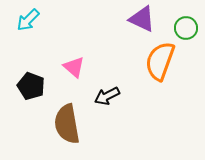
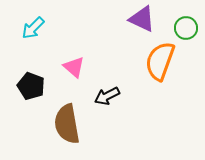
cyan arrow: moved 5 px right, 8 px down
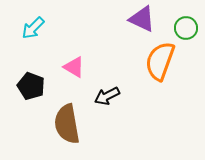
pink triangle: rotated 10 degrees counterclockwise
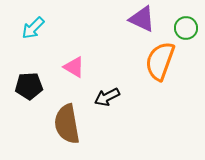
black pentagon: moved 2 px left; rotated 24 degrees counterclockwise
black arrow: moved 1 px down
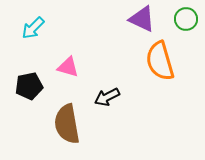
green circle: moved 9 px up
orange semicircle: rotated 36 degrees counterclockwise
pink triangle: moved 6 px left; rotated 15 degrees counterclockwise
black pentagon: rotated 8 degrees counterclockwise
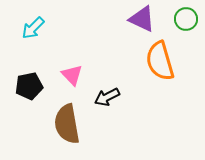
pink triangle: moved 4 px right, 8 px down; rotated 30 degrees clockwise
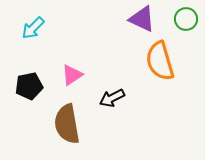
pink triangle: rotated 40 degrees clockwise
black arrow: moved 5 px right, 1 px down
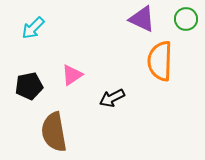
orange semicircle: rotated 18 degrees clockwise
brown semicircle: moved 13 px left, 8 px down
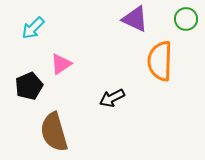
purple triangle: moved 7 px left
pink triangle: moved 11 px left, 11 px up
black pentagon: rotated 12 degrees counterclockwise
brown semicircle: rotated 6 degrees counterclockwise
